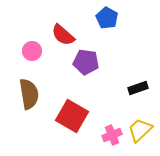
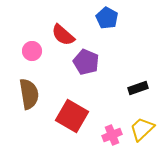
purple pentagon: rotated 15 degrees clockwise
yellow trapezoid: moved 2 px right, 1 px up
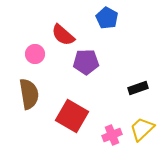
pink circle: moved 3 px right, 3 px down
purple pentagon: rotated 25 degrees counterclockwise
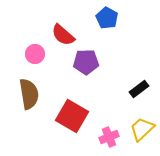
black rectangle: moved 1 px right, 1 px down; rotated 18 degrees counterclockwise
pink cross: moved 3 px left, 2 px down
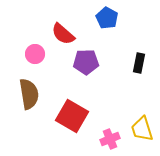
red semicircle: moved 1 px up
black rectangle: moved 26 px up; rotated 42 degrees counterclockwise
yellow trapezoid: rotated 64 degrees counterclockwise
pink cross: moved 1 px right, 2 px down
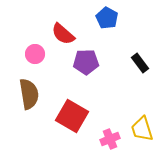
black rectangle: moved 1 px right; rotated 48 degrees counterclockwise
